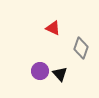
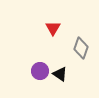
red triangle: rotated 35 degrees clockwise
black triangle: rotated 14 degrees counterclockwise
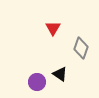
purple circle: moved 3 px left, 11 px down
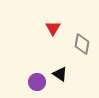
gray diamond: moved 1 px right, 4 px up; rotated 10 degrees counterclockwise
